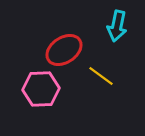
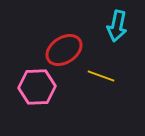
yellow line: rotated 16 degrees counterclockwise
pink hexagon: moved 4 px left, 2 px up
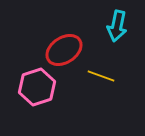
pink hexagon: rotated 15 degrees counterclockwise
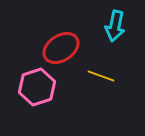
cyan arrow: moved 2 px left
red ellipse: moved 3 px left, 2 px up
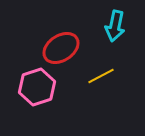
yellow line: rotated 48 degrees counterclockwise
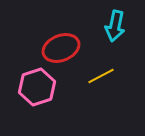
red ellipse: rotated 12 degrees clockwise
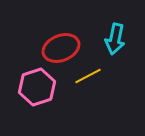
cyan arrow: moved 13 px down
yellow line: moved 13 px left
